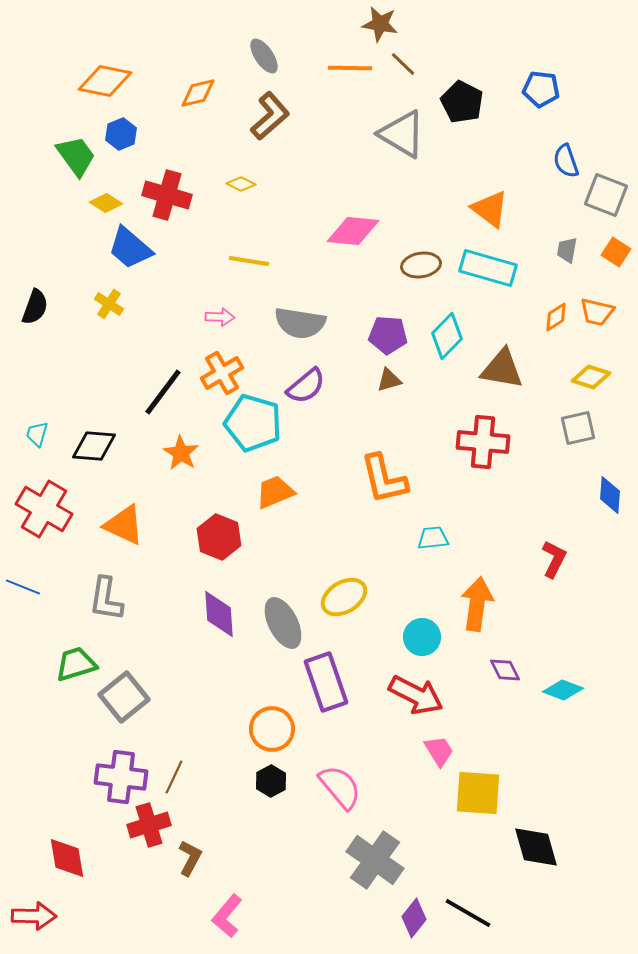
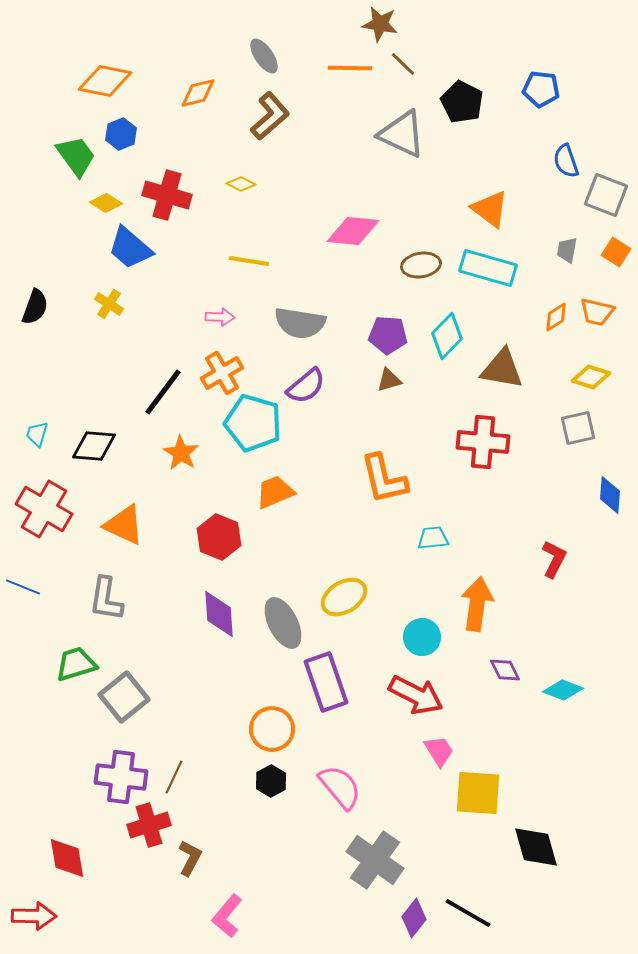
gray triangle at (402, 134): rotated 6 degrees counterclockwise
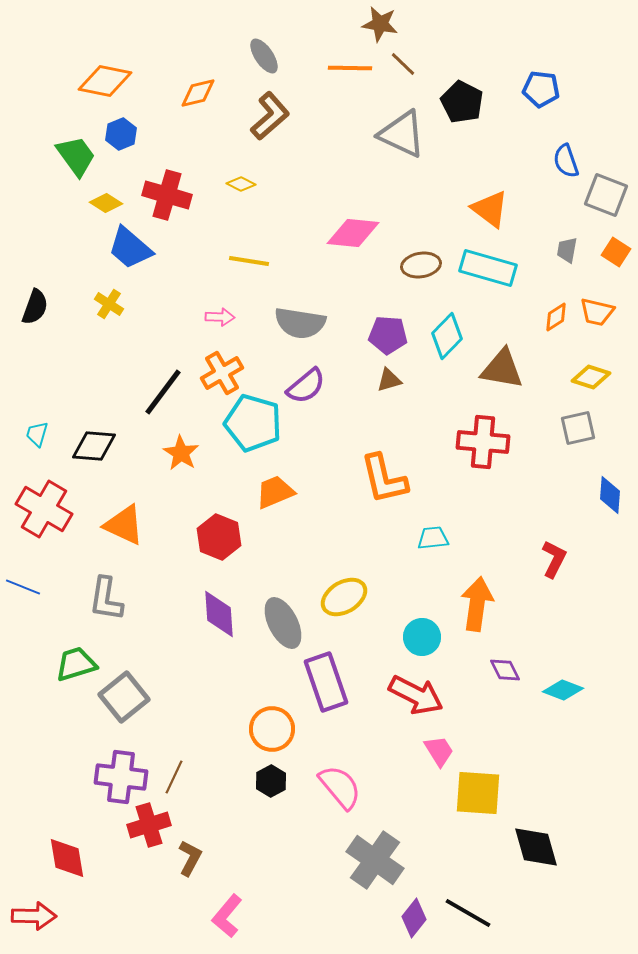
pink diamond at (353, 231): moved 2 px down
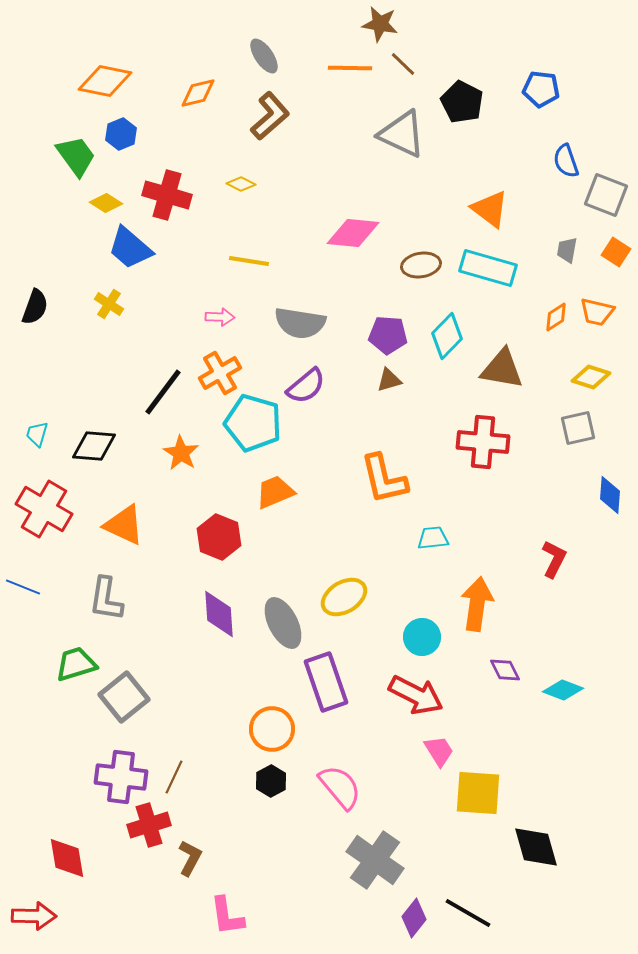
orange cross at (222, 373): moved 2 px left
pink L-shape at (227, 916): rotated 48 degrees counterclockwise
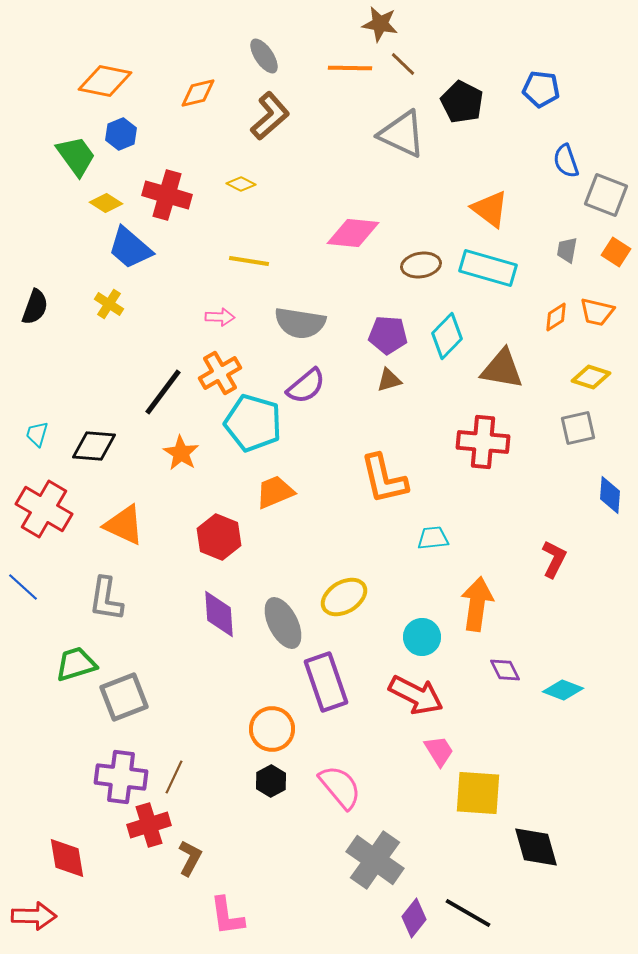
blue line at (23, 587): rotated 20 degrees clockwise
gray square at (124, 697): rotated 18 degrees clockwise
